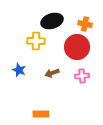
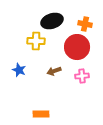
brown arrow: moved 2 px right, 2 px up
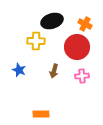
orange cross: rotated 16 degrees clockwise
brown arrow: rotated 56 degrees counterclockwise
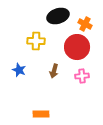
black ellipse: moved 6 px right, 5 px up
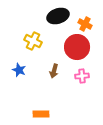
yellow cross: moved 3 px left; rotated 24 degrees clockwise
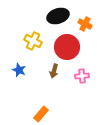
red circle: moved 10 px left
orange rectangle: rotated 49 degrees counterclockwise
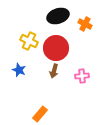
yellow cross: moved 4 px left
red circle: moved 11 px left, 1 px down
orange rectangle: moved 1 px left
